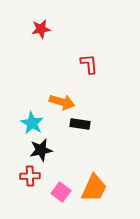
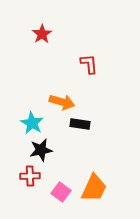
red star: moved 1 px right, 5 px down; rotated 24 degrees counterclockwise
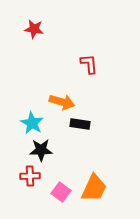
red star: moved 8 px left, 5 px up; rotated 30 degrees counterclockwise
black star: rotated 10 degrees clockwise
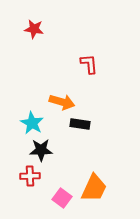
pink square: moved 1 px right, 6 px down
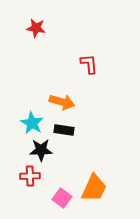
red star: moved 2 px right, 1 px up
black rectangle: moved 16 px left, 6 px down
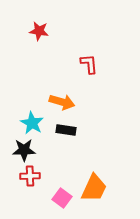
red star: moved 3 px right, 3 px down
black rectangle: moved 2 px right
black star: moved 17 px left
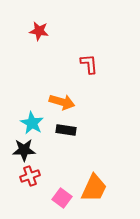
red cross: rotated 18 degrees counterclockwise
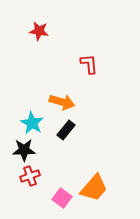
black rectangle: rotated 60 degrees counterclockwise
orange trapezoid: rotated 16 degrees clockwise
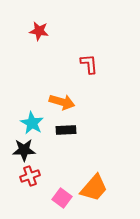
black rectangle: rotated 48 degrees clockwise
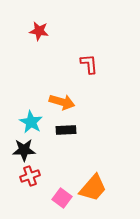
cyan star: moved 1 px left, 1 px up
orange trapezoid: moved 1 px left
